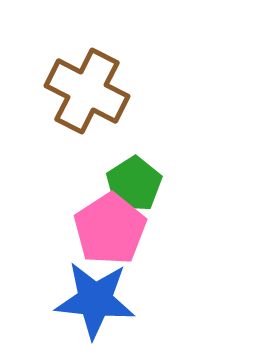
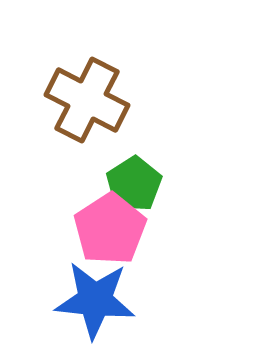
brown cross: moved 9 px down
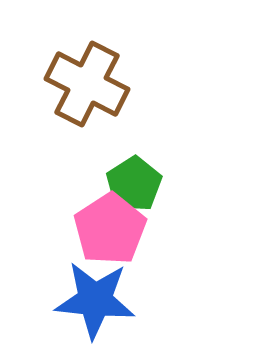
brown cross: moved 16 px up
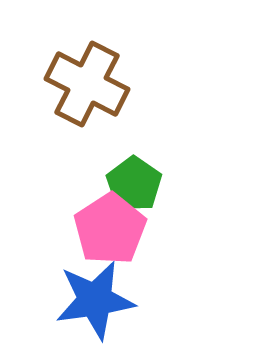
green pentagon: rotated 4 degrees counterclockwise
blue star: rotated 14 degrees counterclockwise
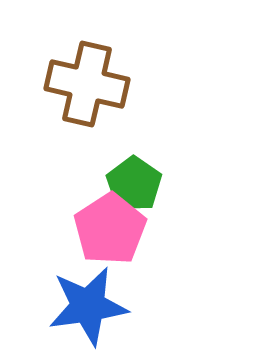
brown cross: rotated 14 degrees counterclockwise
blue star: moved 7 px left, 6 px down
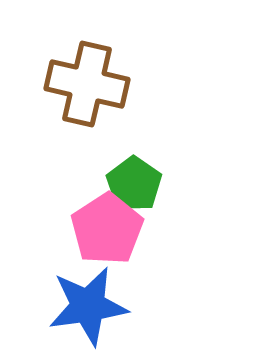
pink pentagon: moved 3 px left
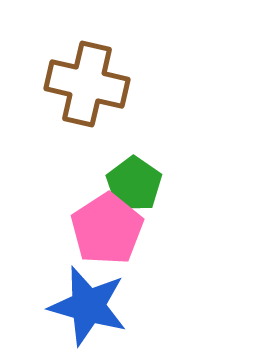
blue star: rotated 24 degrees clockwise
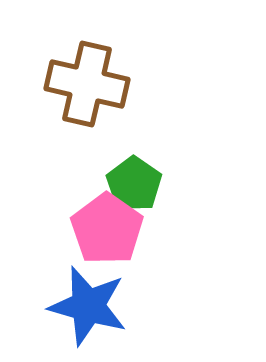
pink pentagon: rotated 4 degrees counterclockwise
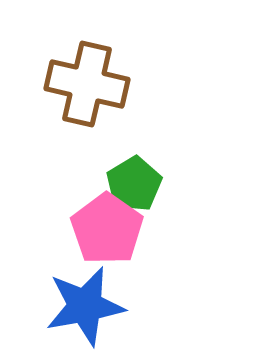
green pentagon: rotated 6 degrees clockwise
blue star: moved 3 px left; rotated 26 degrees counterclockwise
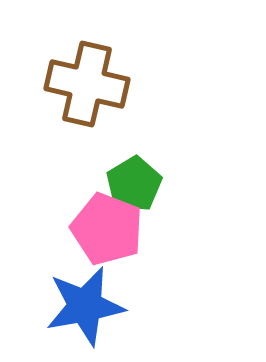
pink pentagon: rotated 14 degrees counterclockwise
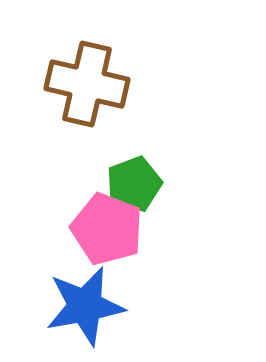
green pentagon: rotated 10 degrees clockwise
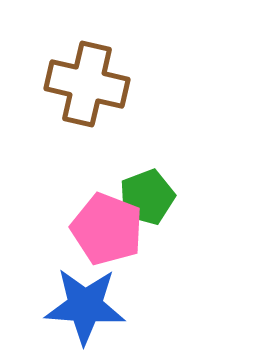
green pentagon: moved 13 px right, 13 px down
blue star: rotated 14 degrees clockwise
